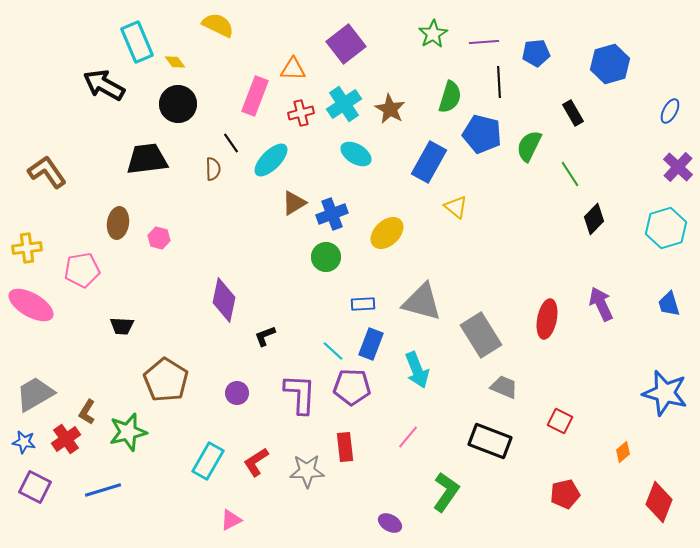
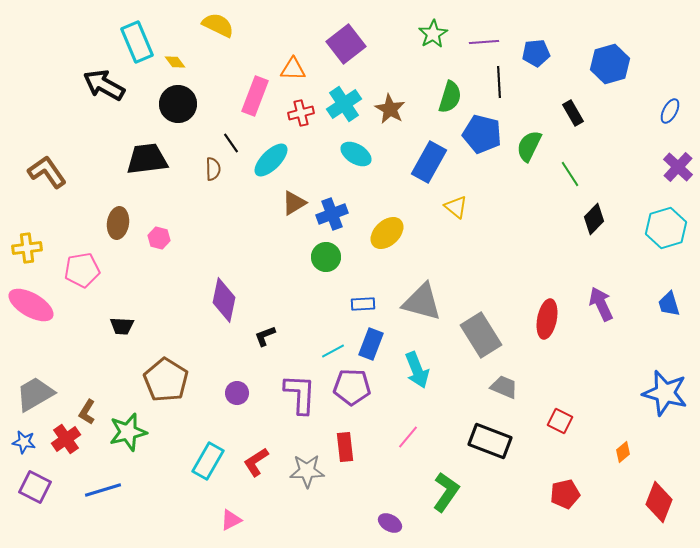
cyan line at (333, 351): rotated 70 degrees counterclockwise
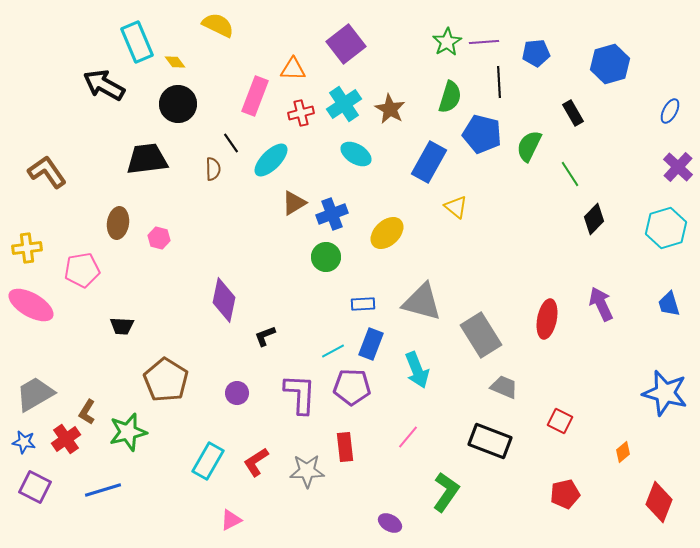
green star at (433, 34): moved 14 px right, 8 px down
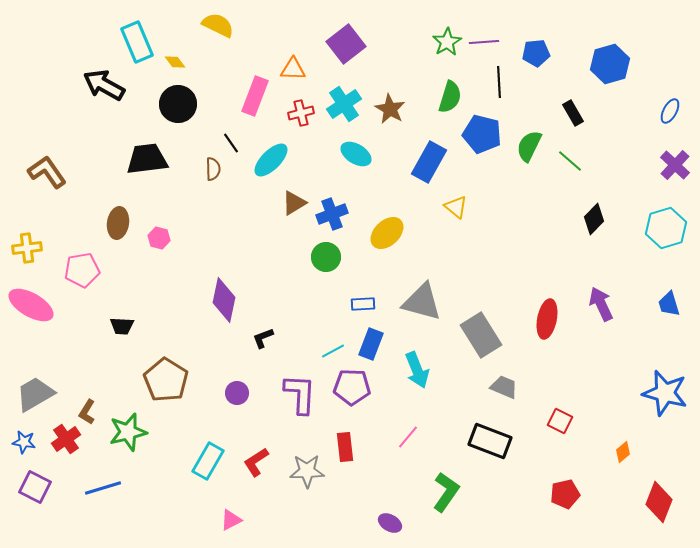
purple cross at (678, 167): moved 3 px left, 2 px up
green line at (570, 174): moved 13 px up; rotated 16 degrees counterclockwise
black L-shape at (265, 336): moved 2 px left, 2 px down
blue line at (103, 490): moved 2 px up
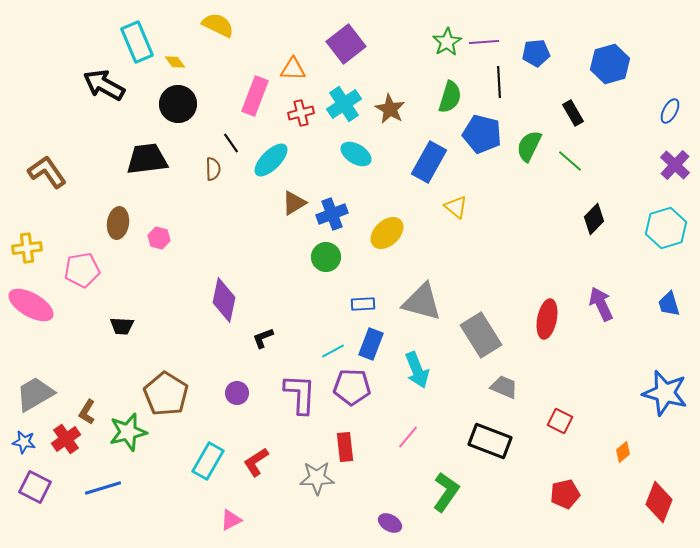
brown pentagon at (166, 380): moved 14 px down
gray star at (307, 471): moved 10 px right, 7 px down
